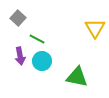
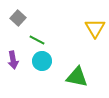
green line: moved 1 px down
purple arrow: moved 7 px left, 4 px down
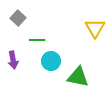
green line: rotated 28 degrees counterclockwise
cyan circle: moved 9 px right
green triangle: moved 1 px right
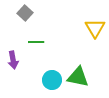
gray square: moved 7 px right, 5 px up
green line: moved 1 px left, 2 px down
cyan circle: moved 1 px right, 19 px down
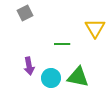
gray square: rotated 21 degrees clockwise
green line: moved 26 px right, 2 px down
purple arrow: moved 16 px right, 6 px down
cyan circle: moved 1 px left, 2 px up
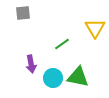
gray square: moved 2 px left; rotated 21 degrees clockwise
green line: rotated 35 degrees counterclockwise
purple arrow: moved 2 px right, 2 px up
cyan circle: moved 2 px right
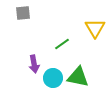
purple arrow: moved 3 px right
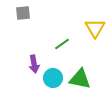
green triangle: moved 2 px right, 2 px down
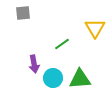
green triangle: rotated 15 degrees counterclockwise
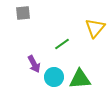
yellow triangle: rotated 10 degrees clockwise
purple arrow: rotated 18 degrees counterclockwise
cyan circle: moved 1 px right, 1 px up
